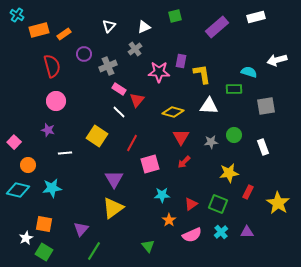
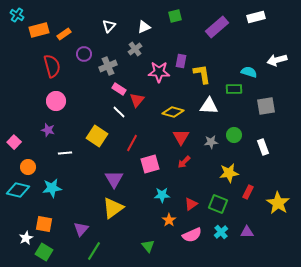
orange circle at (28, 165): moved 2 px down
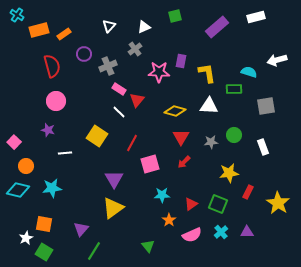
yellow L-shape at (202, 74): moved 5 px right, 1 px up
yellow diamond at (173, 112): moved 2 px right, 1 px up
orange circle at (28, 167): moved 2 px left, 1 px up
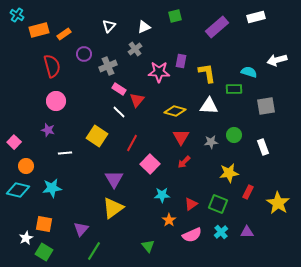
pink square at (150, 164): rotated 30 degrees counterclockwise
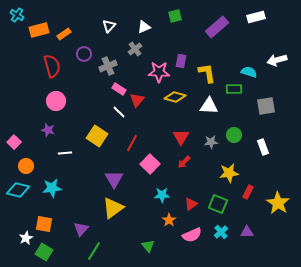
yellow diamond at (175, 111): moved 14 px up
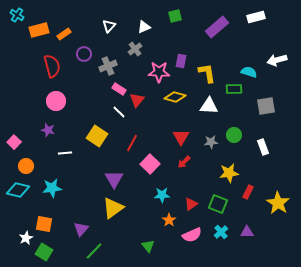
green line at (94, 251): rotated 12 degrees clockwise
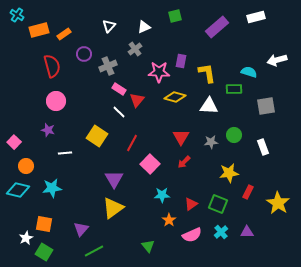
green line at (94, 251): rotated 18 degrees clockwise
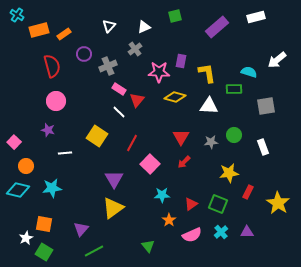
white arrow at (277, 60): rotated 24 degrees counterclockwise
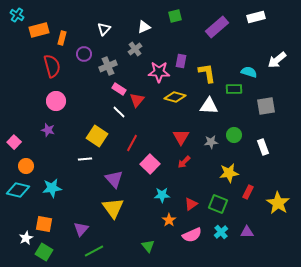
white triangle at (109, 26): moved 5 px left, 3 px down
orange rectangle at (64, 34): moved 2 px left, 4 px down; rotated 40 degrees counterclockwise
white line at (65, 153): moved 20 px right, 6 px down
purple triangle at (114, 179): rotated 12 degrees counterclockwise
yellow triangle at (113, 208): rotated 30 degrees counterclockwise
